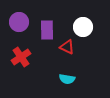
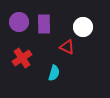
purple rectangle: moved 3 px left, 6 px up
red cross: moved 1 px right, 1 px down
cyan semicircle: moved 13 px left, 6 px up; rotated 84 degrees counterclockwise
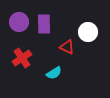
white circle: moved 5 px right, 5 px down
cyan semicircle: rotated 42 degrees clockwise
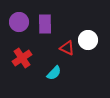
purple rectangle: moved 1 px right
white circle: moved 8 px down
red triangle: moved 1 px down
cyan semicircle: rotated 14 degrees counterclockwise
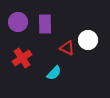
purple circle: moved 1 px left
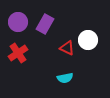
purple rectangle: rotated 30 degrees clockwise
red cross: moved 4 px left, 5 px up
cyan semicircle: moved 11 px right, 5 px down; rotated 35 degrees clockwise
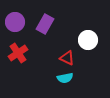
purple circle: moved 3 px left
red triangle: moved 10 px down
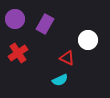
purple circle: moved 3 px up
cyan semicircle: moved 5 px left, 2 px down; rotated 14 degrees counterclockwise
